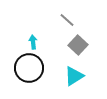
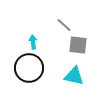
gray line: moved 3 px left, 5 px down
gray square: rotated 36 degrees counterclockwise
cyan triangle: rotated 45 degrees clockwise
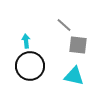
cyan arrow: moved 7 px left, 1 px up
black circle: moved 1 px right, 2 px up
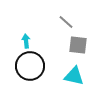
gray line: moved 2 px right, 3 px up
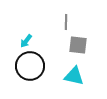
gray line: rotated 49 degrees clockwise
cyan arrow: rotated 136 degrees counterclockwise
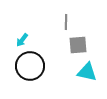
cyan arrow: moved 4 px left, 1 px up
gray square: rotated 12 degrees counterclockwise
cyan triangle: moved 13 px right, 4 px up
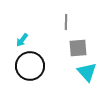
gray square: moved 3 px down
cyan triangle: rotated 35 degrees clockwise
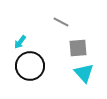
gray line: moved 5 px left; rotated 63 degrees counterclockwise
cyan arrow: moved 2 px left, 2 px down
cyan triangle: moved 3 px left, 1 px down
